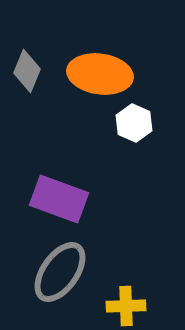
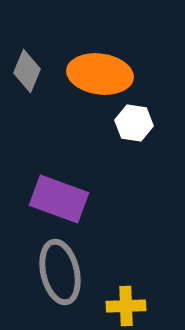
white hexagon: rotated 15 degrees counterclockwise
gray ellipse: rotated 48 degrees counterclockwise
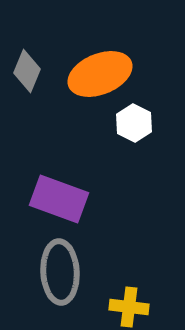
orange ellipse: rotated 30 degrees counterclockwise
white hexagon: rotated 18 degrees clockwise
gray ellipse: rotated 10 degrees clockwise
yellow cross: moved 3 px right, 1 px down; rotated 9 degrees clockwise
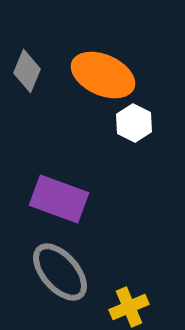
orange ellipse: moved 3 px right, 1 px down; rotated 46 degrees clockwise
gray ellipse: rotated 38 degrees counterclockwise
yellow cross: rotated 30 degrees counterclockwise
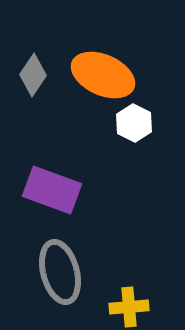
gray diamond: moved 6 px right, 4 px down; rotated 12 degrees clockwise
purple rectangle: moved 7 px left, 9 px up
gray ellipse: rotated 26 degrees clockwise
yellow cross: rotated 18 degrees clockwise
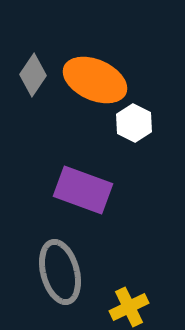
orange ellipse: moved 8 px left, 5 px down
purple rectangle: moved 31 px right
yellow cross: rotated 21 degrees counterclockwise
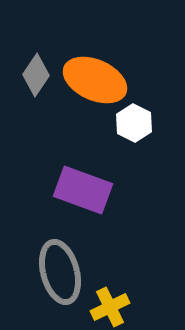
gray diamond: moved 3 px right
yellow cross: moved 19 px left
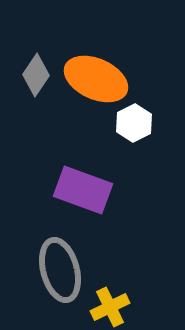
orange ellipse: moved 1 px right, 1 px up
white hexagon: rotated 6 degrees clockwise
gray ellipse: moved 2 px up
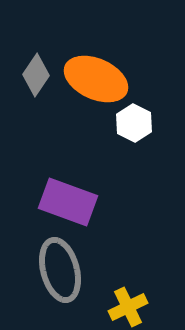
white hexagon: rotated 6 degrees counterclockwise
purple rectangle: moved 15 px left, 12 px down
yellow cross: moved 18 px right
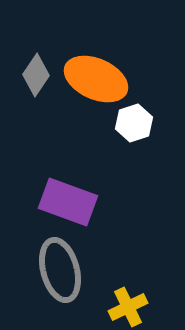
white hexagon: rotated 15 degrees clockwise
